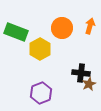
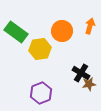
orange circle: moved 3 px down
green rectangle: rotated 15 degrees clockwise
yellow hexagon: rotated 20 degrees clockwise
black cross: rotated 24 degrees clockwise
brown star: rotated 16 degrees clockwise
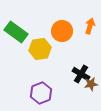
black cross: moved 1 px down
brown star: moved 2 px right
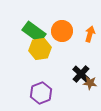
orange arrow: moved 8 px down
green rectangle: moved 18 px right
black cross: rotated 12 degrees clockwise
brown star: moved 1 px left, 1 px up; rotated 16 degrees clockwise
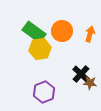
purple hexagon: moved 3 px right, 1 px up
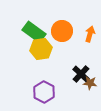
yellow hexagon: moved 1 px right
purple hexagon: rotated 10 degrees counterclockwise
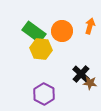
orange arrow: moved 8 px up
yellow hexagon: rotated 15 degrees clockwise
purple hexagon: moved 2 px down
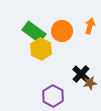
yellow hexagon: rotated 20 degrees clockwise
brown star: rotated 16 degrees counterclockwise
purple hexagon: moved 9 px right, 2 px down
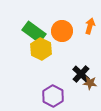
brown star: rotated 16 degrees clockwise
